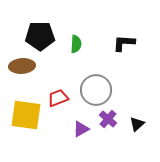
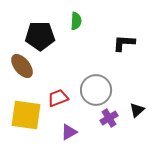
green semicircle: moved 23 px up
brown ellipse: rotated 55 degrees clockwise
purple cross: moved 1 px right, 1 px up; rotated 18 degrees clockwise
black triangle: moved 14 px up
purple triangle: moved 12 px left, 3 px down
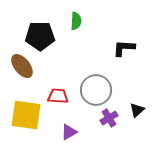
black L-shape: moved 5 px down
red trapezoid: moved 2 px up; rotated 25 degrees clockwise
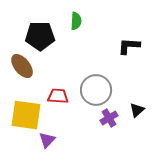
black L-shape: moved 5 px right, 2 px up
purple triangle: moved 22 px left, 8 px down; rotated 18 degrees counterclockwise
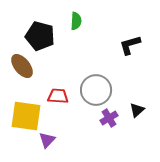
black pentagon: rotated 16 degrees clockwise
black L-shape: moved 1 px right, 1 px up; rotated 20 degrees counterclockwise
yellow square: moved 1 px down
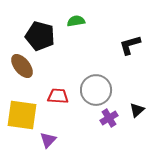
green semicircle: rotated 102 degrees counterclockwise
yellow square: moved 4 px left, 1 px up
purple triangle: moved 1 px right
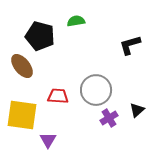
purple triangle: rotated 12 degrees counterclockwise
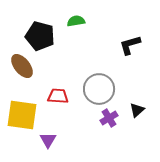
gray circle: moved 3 px right, 1 px up
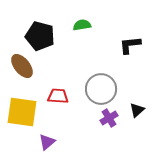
green semicircle: moved 6 px right, 4 px down
black L-shape: rotated 10 degrees clockwise
gray circle: moved 2 px right
yellow square: moved 3 px up
purple triangle: moved 1 px left, 2 px down; rotated 18 degrees clockwise
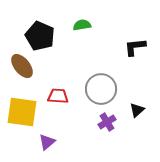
black pentagon: rotated 8 degrees clockwise
black L-shape: moved 5 px right, 2 px down
purple cross: moved 2 px left, 4 px down
